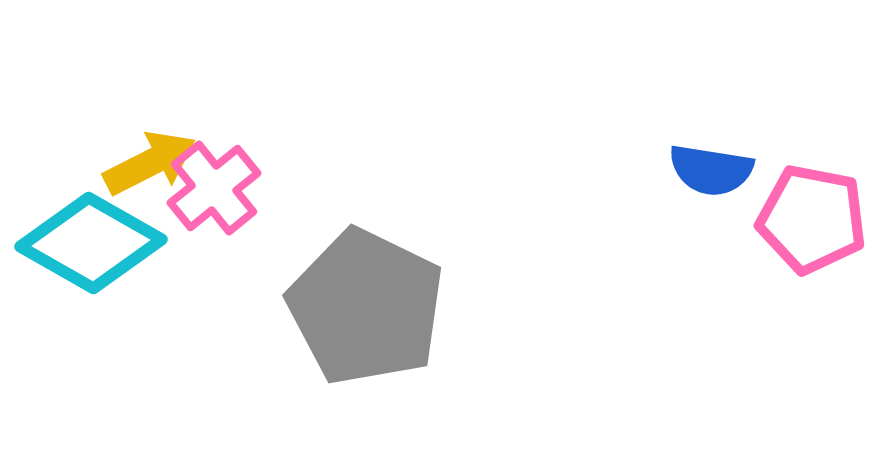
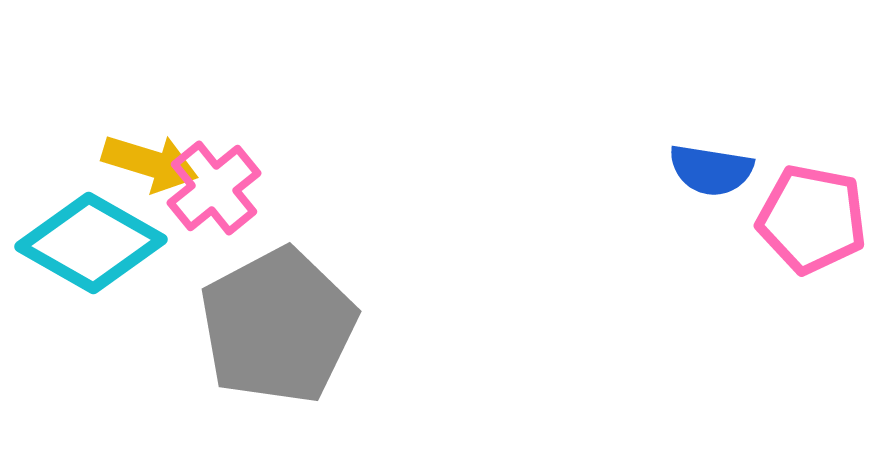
yellow arrow: rotated 44 degrees clockwise
gray pentagon: moved 88 px left, 19 px down; rotated 18 degrees clockwise
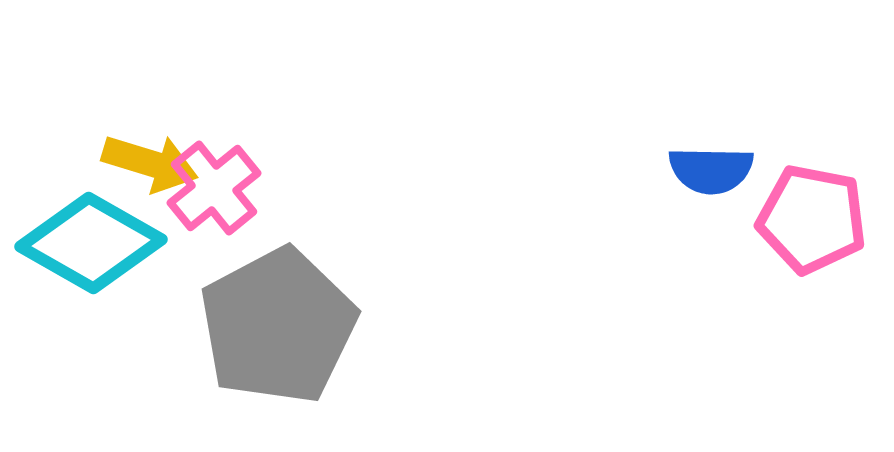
blue semicircle: rotated 8 degrees counterclockwise
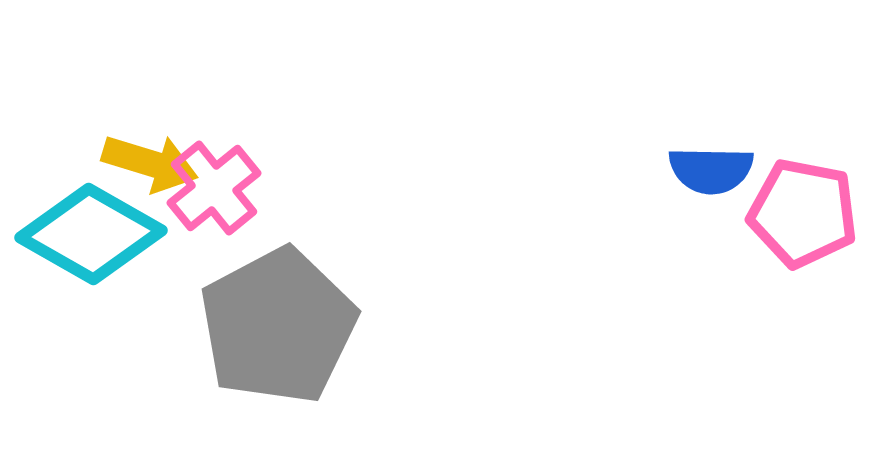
pink pentagon: moved 9 px left, 6 px up
cyan diamond: moved 9 px up
